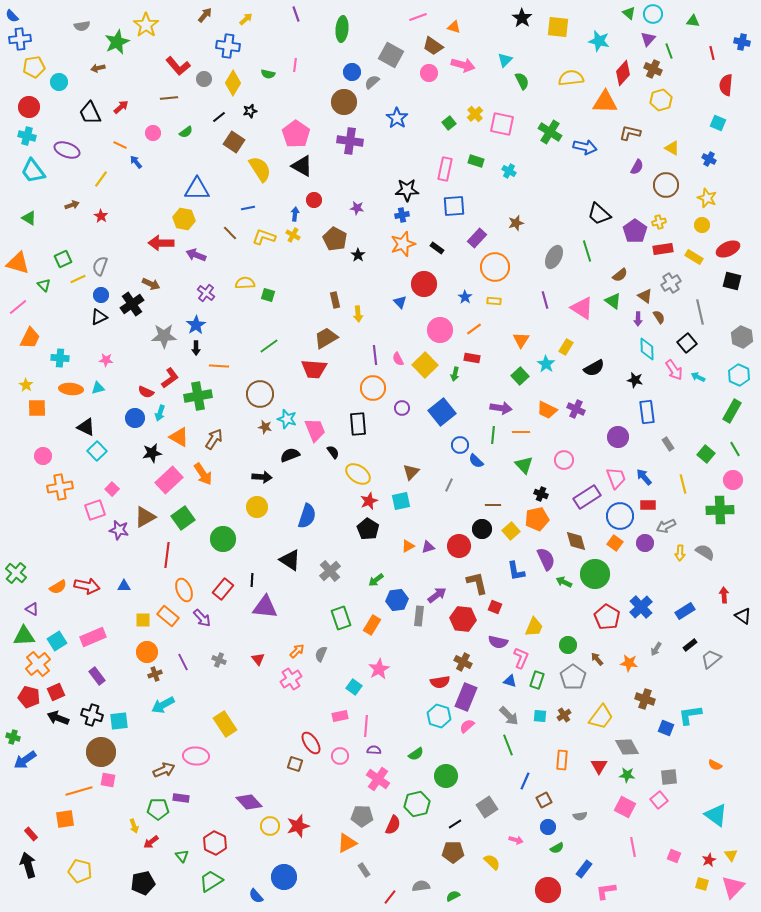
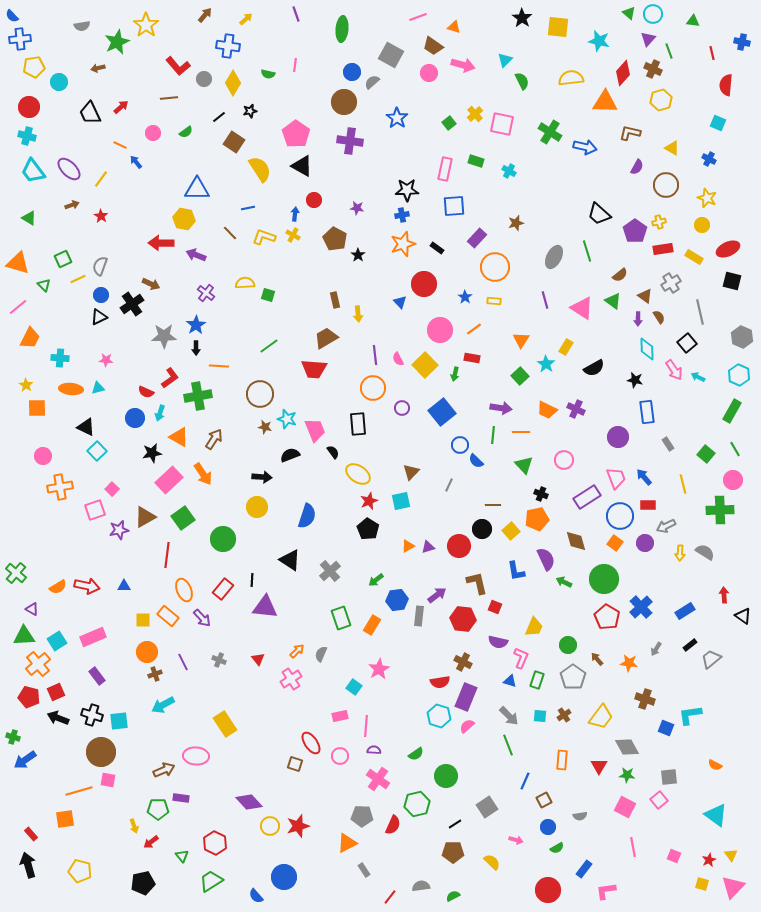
purple ellipse at (67, 150): moved 2 px right, 19 px down; rotated 25 degrees clockwise
purple star at (119, 530): rotated 24 degrees counterclockwise
green circle at (595, 574): moved 9 px right, 5 px down
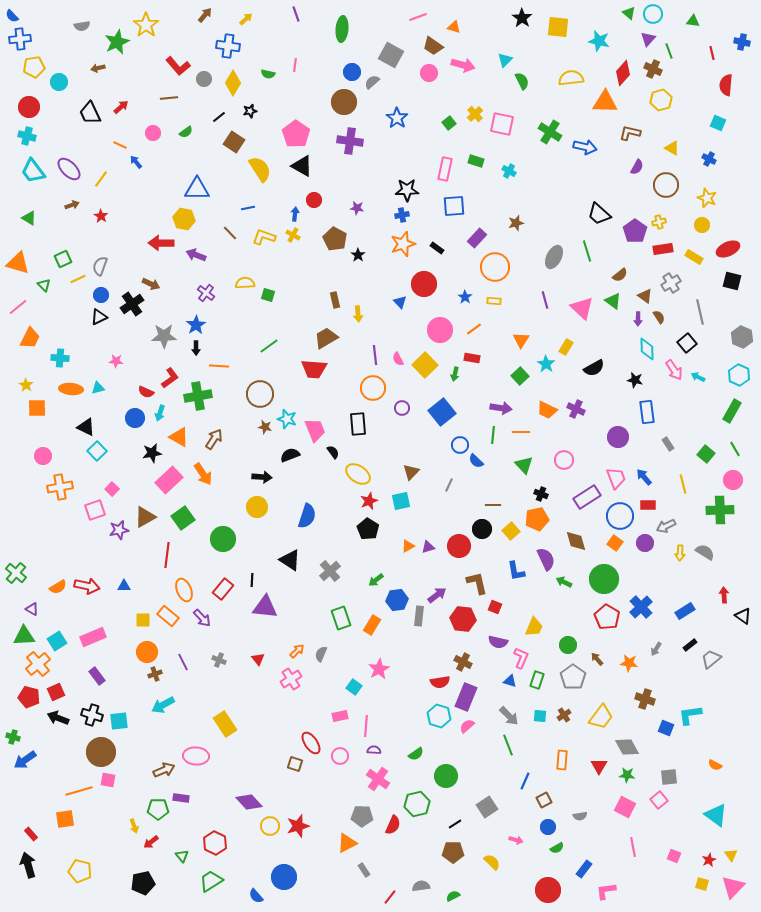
pink triangle at (582, 308): rotated 10 degrees clockwise
pink star at (106, 360): moved 10 px right, 1 px down
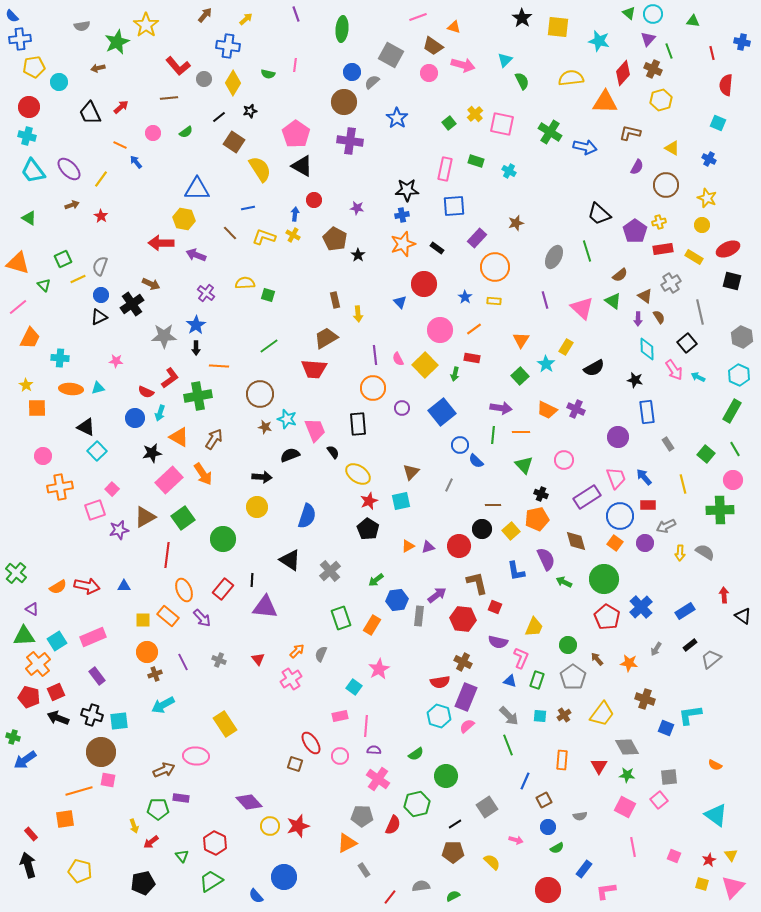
yellow trapezoid at (601, 717): moved 1 px right, 3 px up
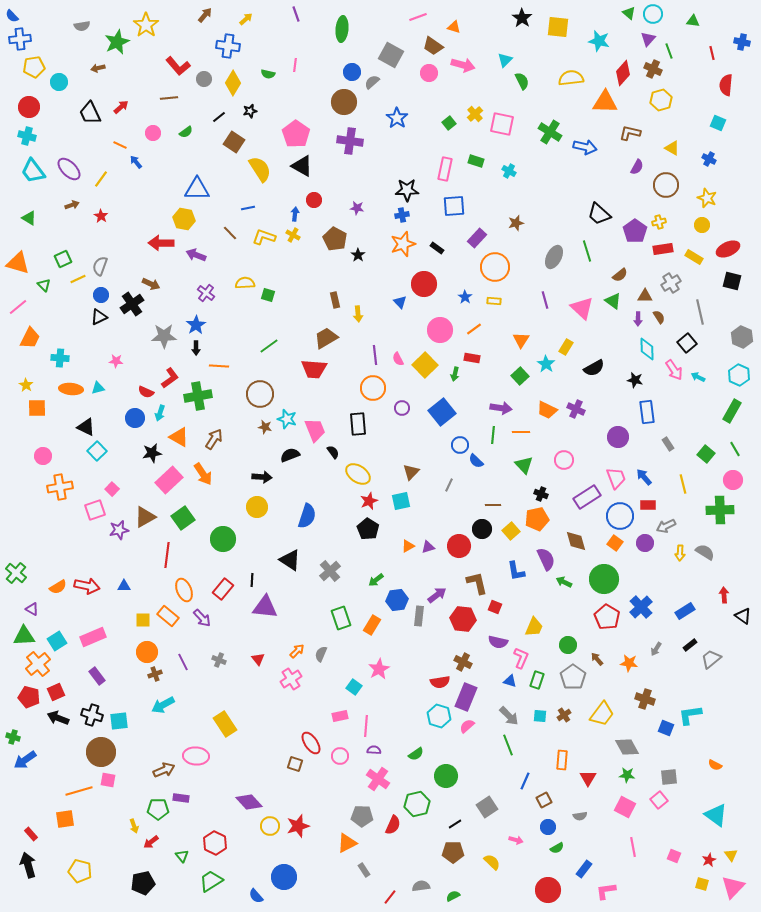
brown triangle at (645, 296): rotated 35 degrees counterclockwise
red triangle at (599, 766): moved 11 px left, 12 px down
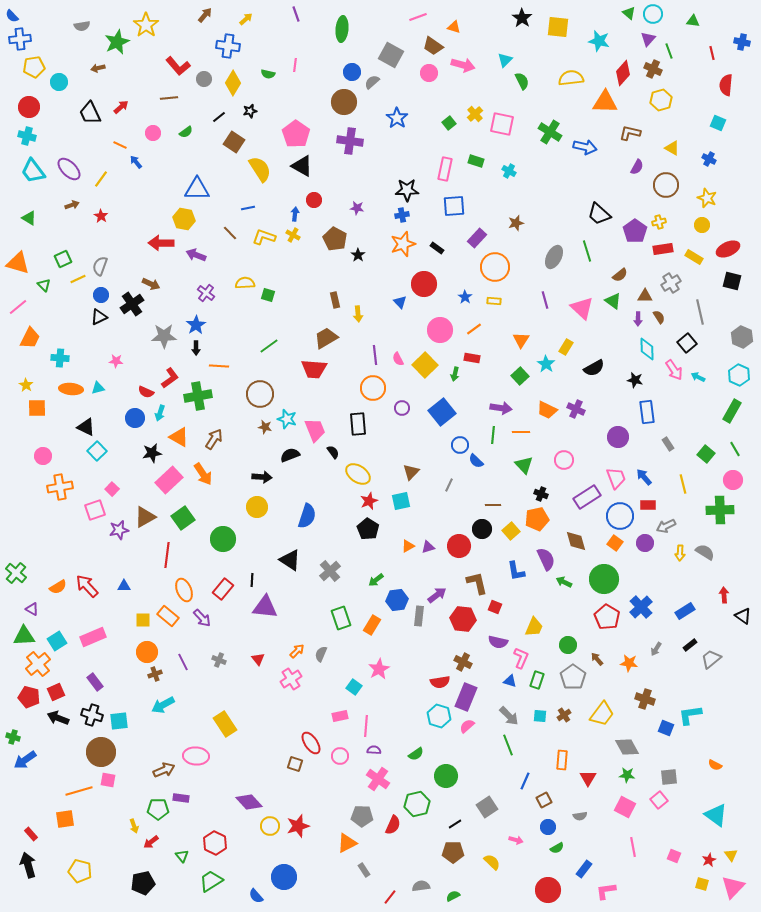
red arrow at (87, 586): rotated 145 degrees counterclockwise
purple rectangle at (97, 676): moved 2 px left, 6 px down
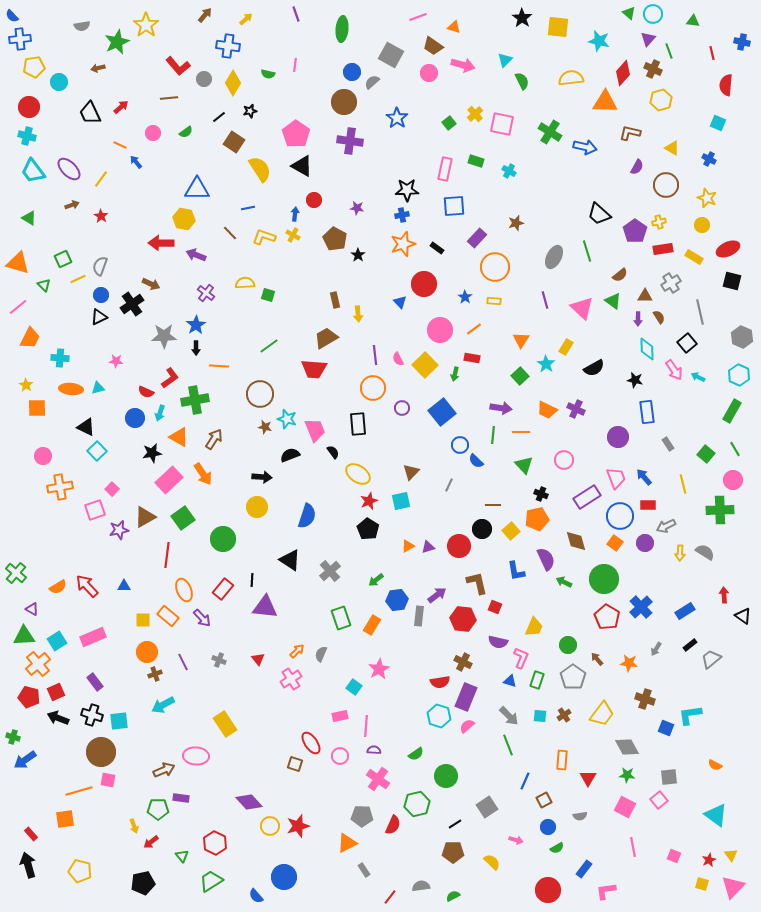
green cross at (198, 396): moved 3 px left, 4 px down
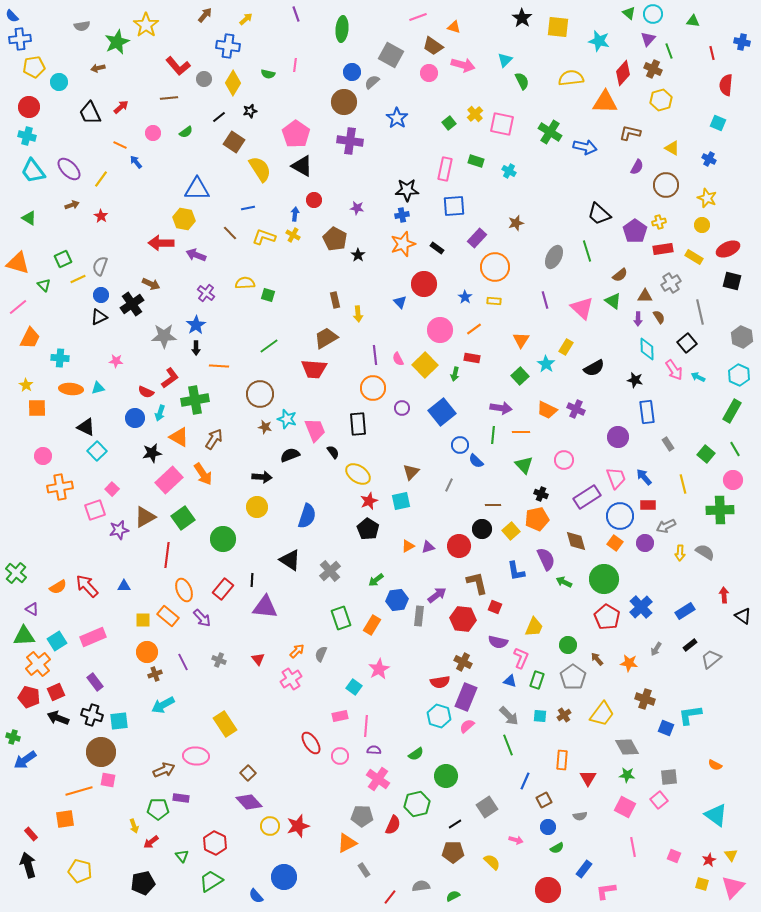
brown square at (295, 764): moved 47 px left, 9 px down; rotated 28 degrees clockwise
